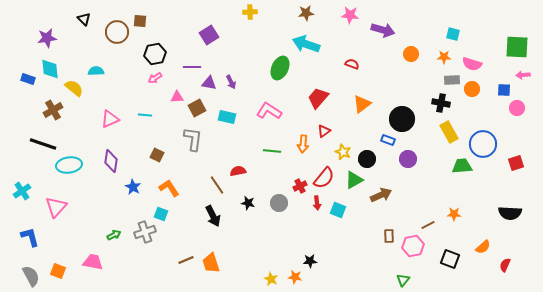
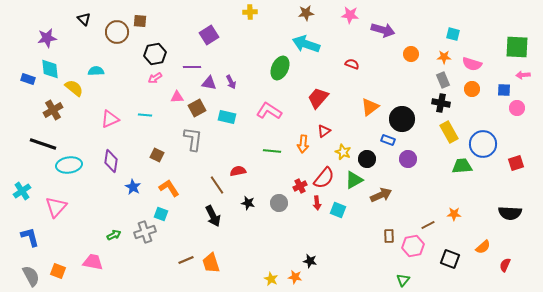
gray rectangle at (452, 80): moved 9 px left; rotated 70 degrees clockwise
orange triangle at (362, 104): moved 8 px right, 3 px down
black star at (310, 261): rotated 16 degrees clockwise
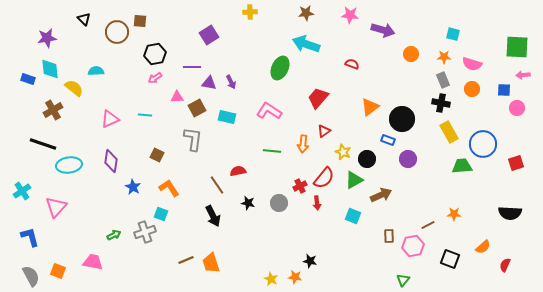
cyan square at (338, 210): moved 15 px right, 6 px down
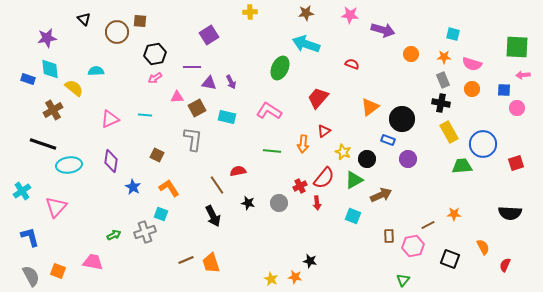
orange semicircle at (483, 247): rotated 77 degrees counterclockwise
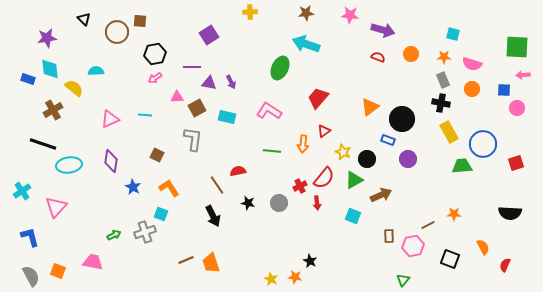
red semicircle at (352, 64): moved 26 px right, 7 px up
black star at (310, 261): rotated 16 degrees clockwise
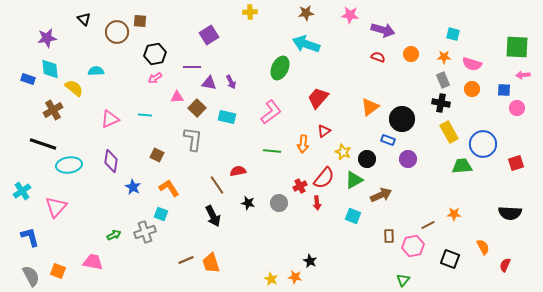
brown square at (197, 108): rotated 18 degrees counterclockwise
pink L-shape at (269, 111): moved 2 px right, 1 px down; rotated 110 degrees clockwise
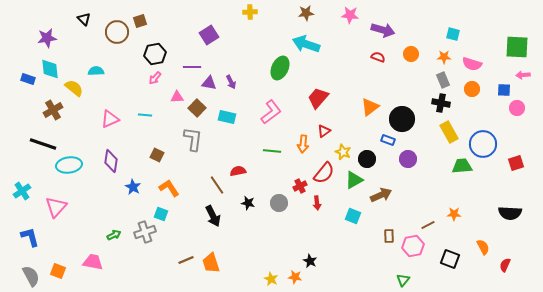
brown square at (140, 21): rotated 24 degrees counterclockwise
pink arrow at (155, 78): rotated 16 degrees counterclockwise
red semicircle at (324, 178): moved 5 px up
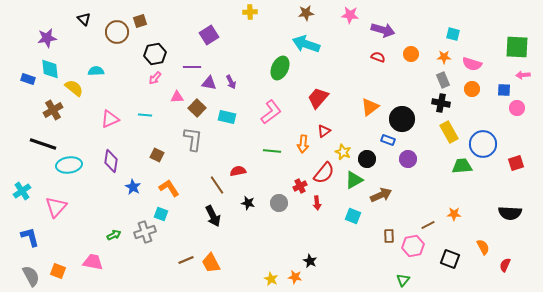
orange trapezoid at (211, 263): rotated 10 degrees counterclockwise
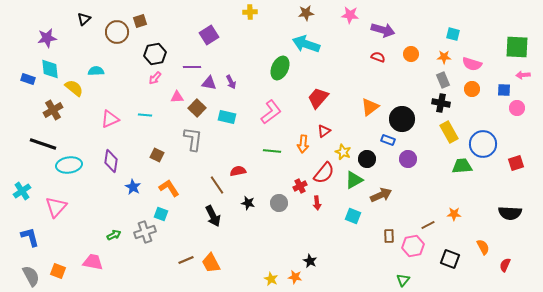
black triangle at (84, 19): rotated 32 degrees clockwise
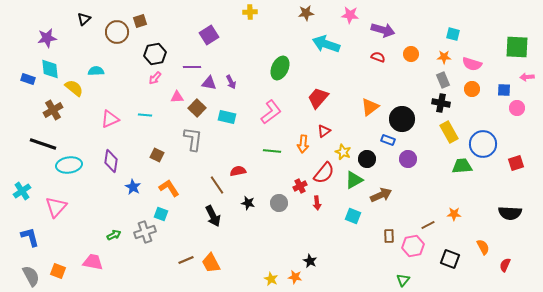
cyan arrow at (306, 44): moved 20 px right
pink arrow at (523, 75): moved 4 px right, 2 px down
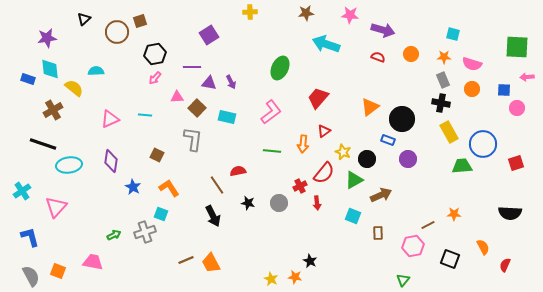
brown rectangle at (389, 236): moved 11 px left, 3 px up
